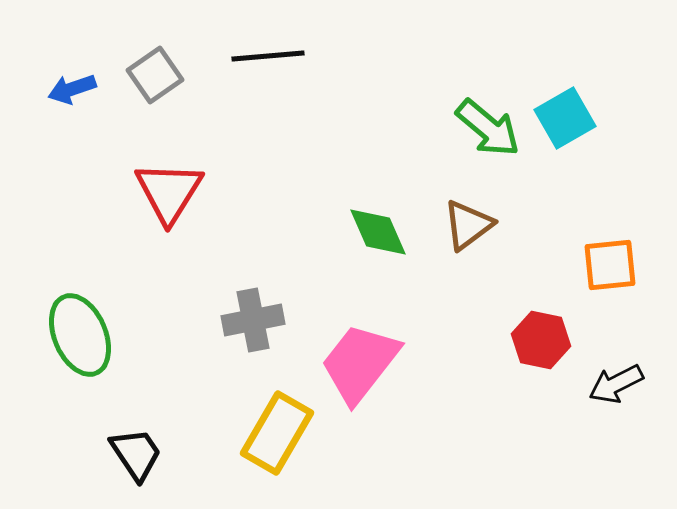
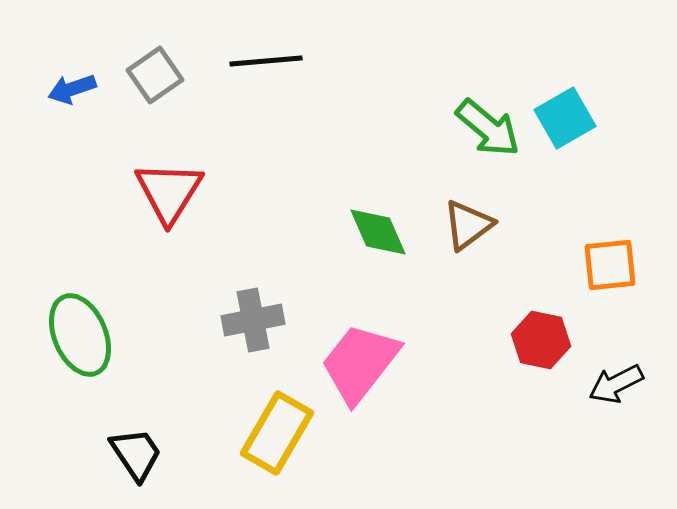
black line: moved 2 px left, 5 px down
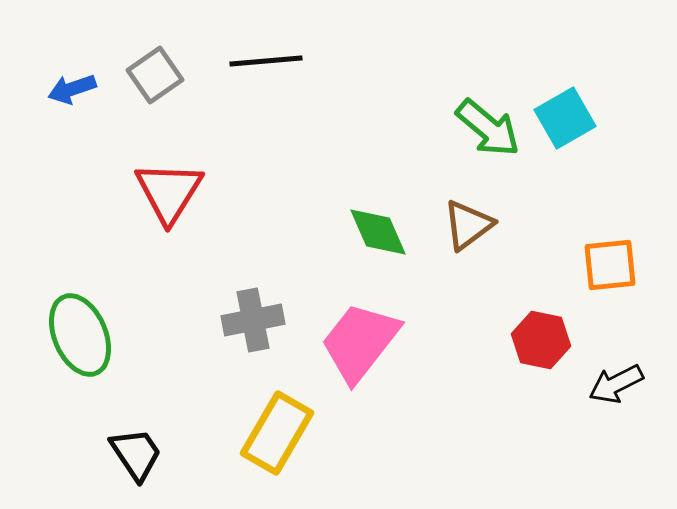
pink trapezoid: moved 21 px up
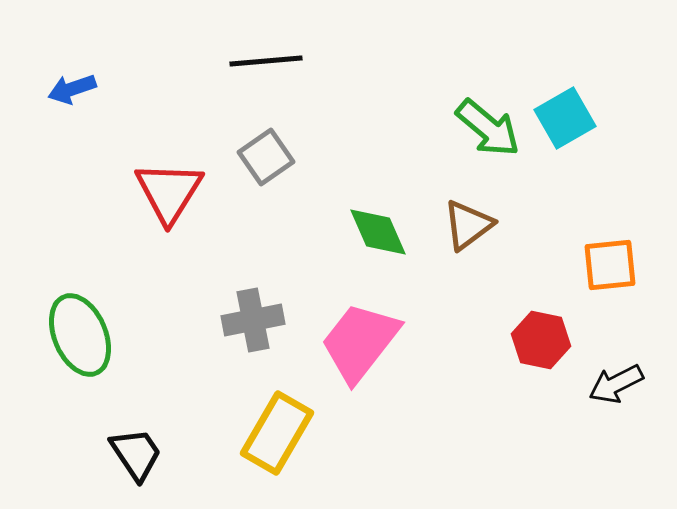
gray square: moved 111 px right, 82 px down
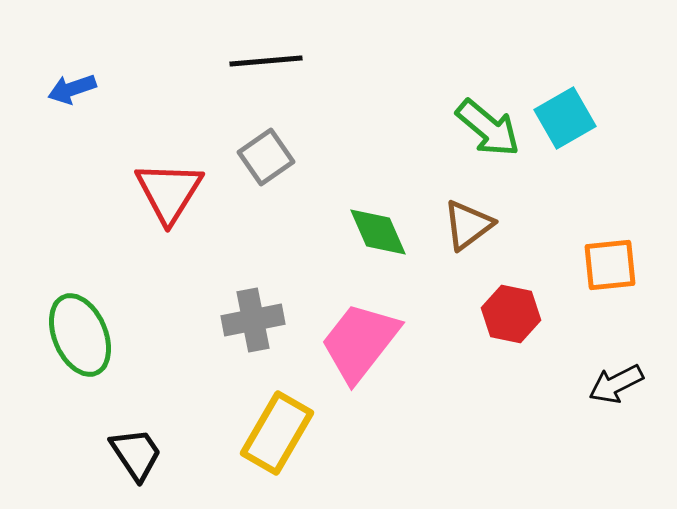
red hexagon: moved 30 px left, 26 px up
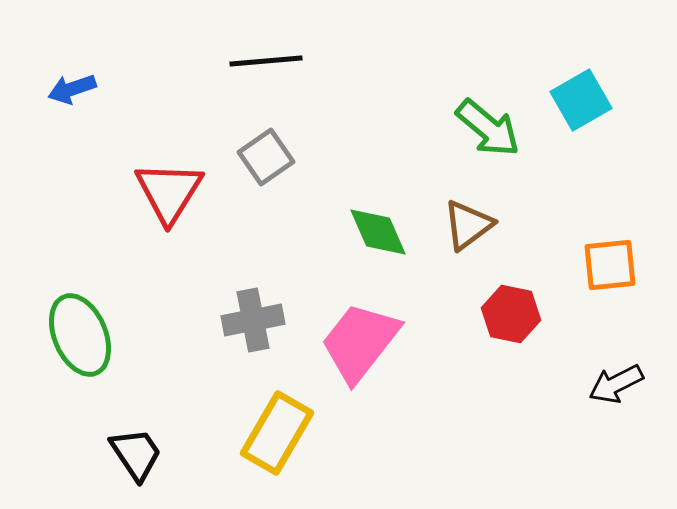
cyan square: moved 16 px right, 18 px up
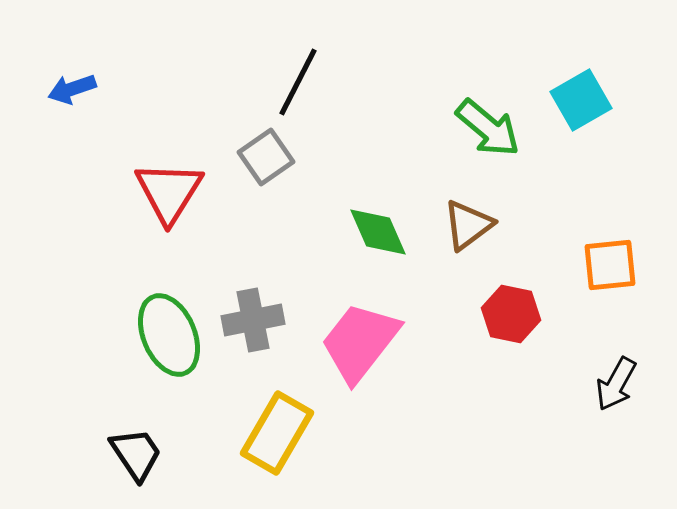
black line: moved 32 px right, 21 px down; rotated 58 degrees counterclockwise
green ellipse: moved 89 px right
black arrow: rotated 34 degrees counterclockwise
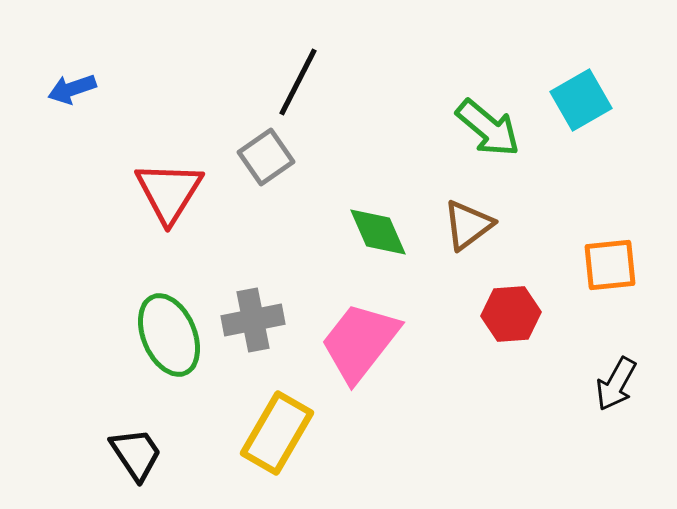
red hexagon: rotated 16 degrees counterclockwise
